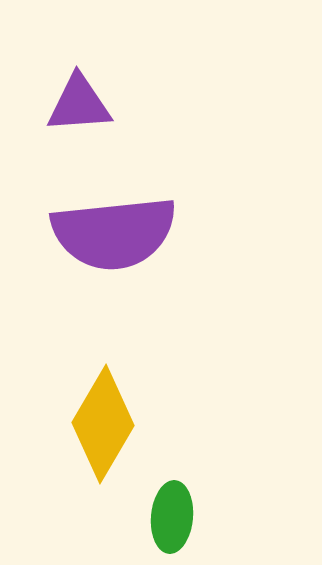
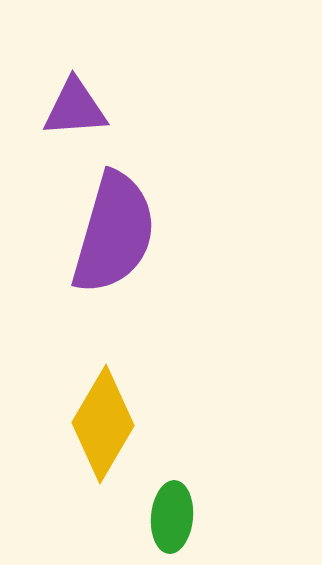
purple triangle: moved 4 px left, 4 px down
purple semicircle: rotated 68 degrees counterclockwise
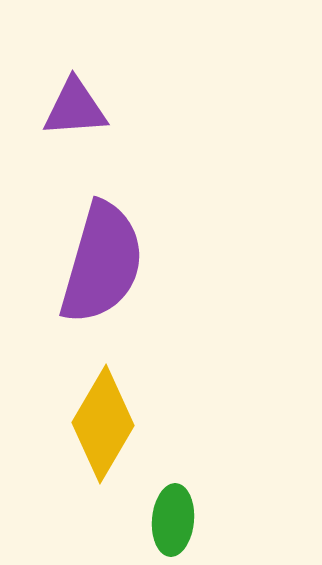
purple semicircle: moved 12 px left, 30 px down
green ellipse: moved 1 px right, 3 px down
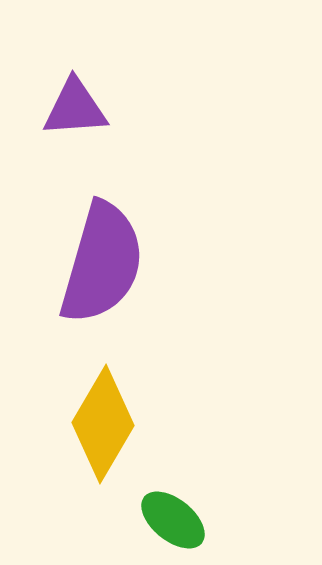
green ellipse: rotated 56 degrees counterclockwise
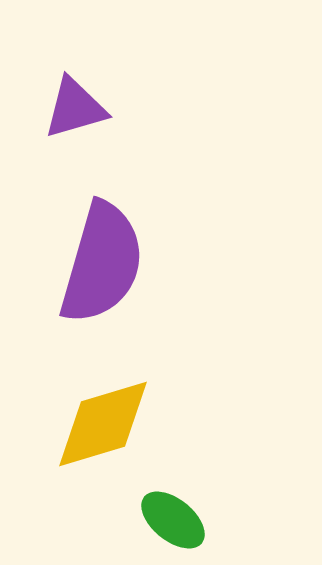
purple triangle: rotated 12 degrees counterclockwise
yellow diamond: rotated 43 degrees clockwise
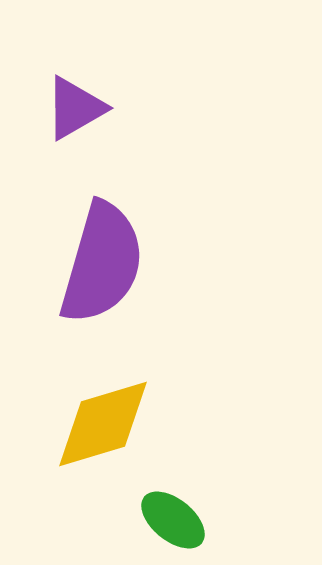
purple triangle: rotated 14 degrees counterclockwise
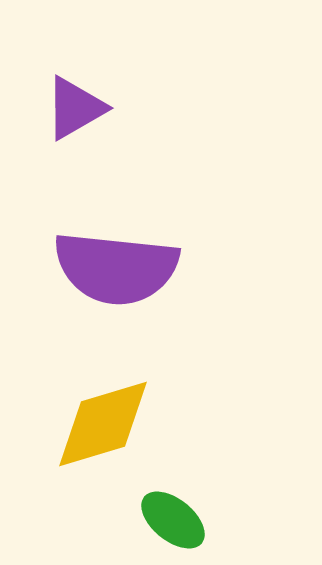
purple semicircle: moved 14 px right, 5 px down; rotated 80 degrees clockwise
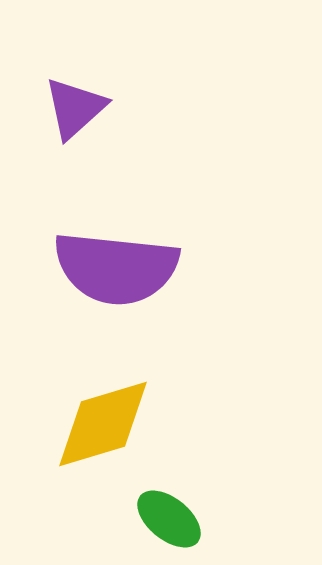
purple triangle: rotated 12 degrees counterclockwise
green ellipse: moved 4 px left, 1 px up
